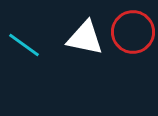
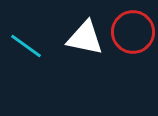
cyan line: moved 2 px right, 1 px down
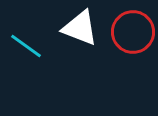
white triangle: moved 5 px left, 10 px up; rotated 9 degrees clockwise
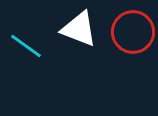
white triangle: moved 1 px left, 1 px down
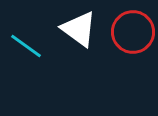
white triangle: rotated 15 degrees clockwise
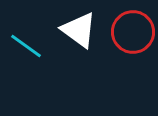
white triangle: moved 1 px down
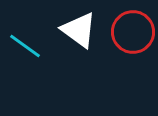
cyan line: moved 1 px left
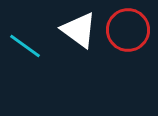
red circle: moved 5 px left, 2 px up
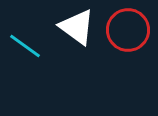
white triangle: moved 2 px left, 3 px up
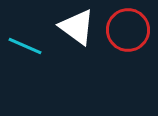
cyan line: rotated 12 degrees counterclockwise
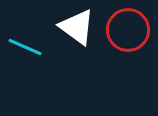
cyan line: moved 1 px down
